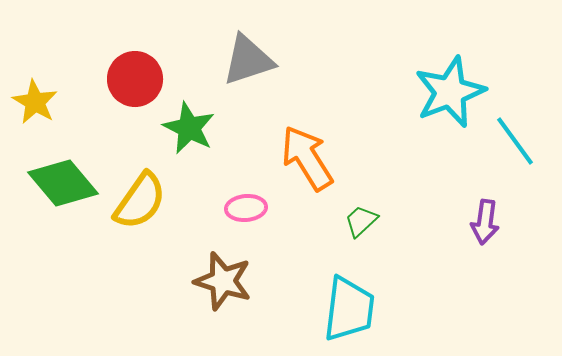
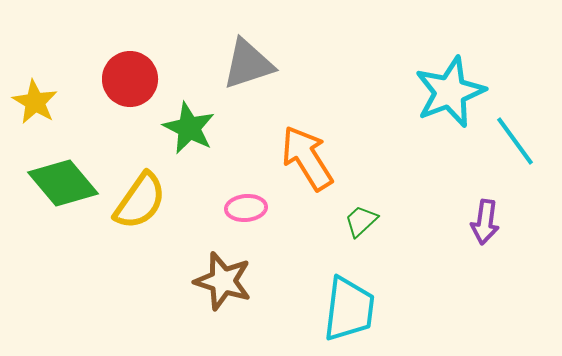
gray triangle: moved 4 px down
red circle: moved 5 px left
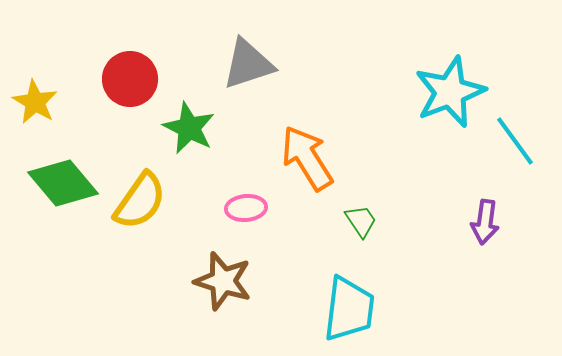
green trapezoid: rotated 99 degrees clockwise
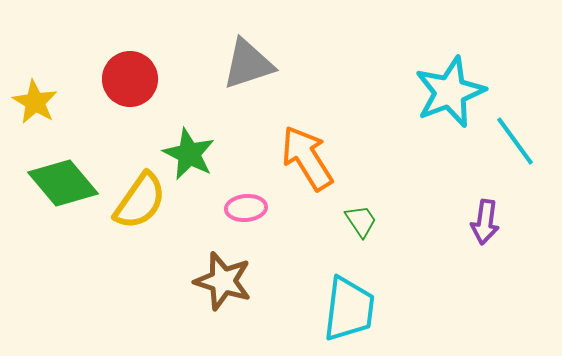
green star: moved 26 px down
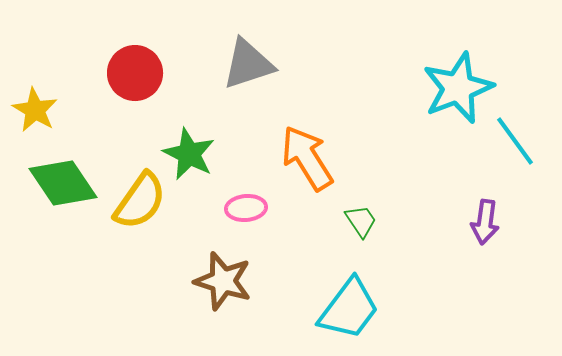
red circle: moved 5 px right, 6 px up
cyan star: moved 8 px right, 4 px up
yellow star: moved 8 px down
green diamond: rotated 6 degrees clockwise
cyan trapezoid: rotated 30 degrees clockwise
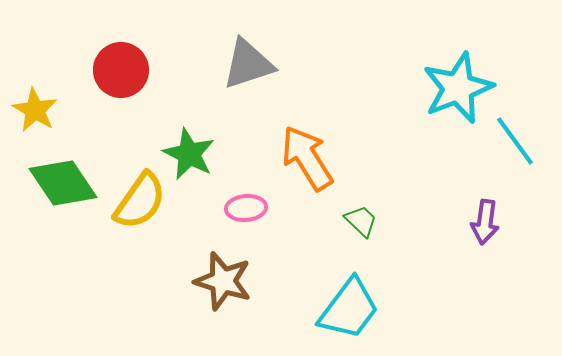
red circle: moved 14 px left, 3 px up
green trapezoid: rotated 12 degrees counterclockwise
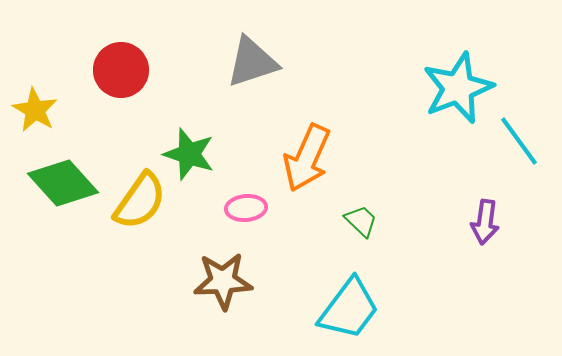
gray triangle: moved 4 px right, 2 px up
cyan line: moved 4 px right
green star: rotated 8 degrees counterclockwise
orange arrow: rotated 124 degrees counterclockwise
green diamond: rotated 8 degrees counterclockwise
brown star: rotated 20 degrees counterclockwise
